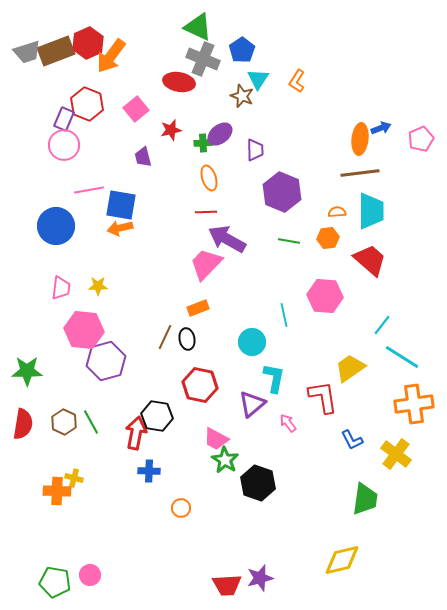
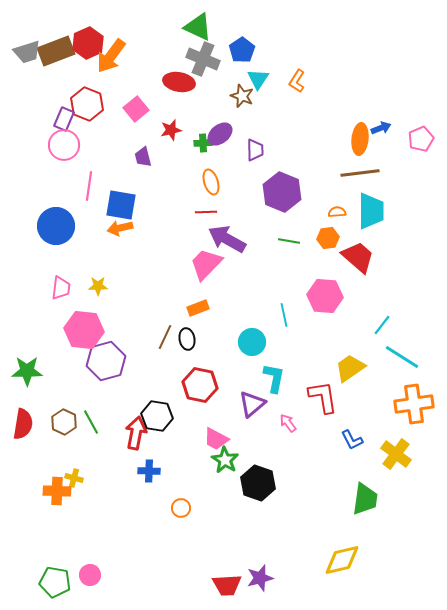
orange ellipse at (209, 178): moved 2 px right, 4 px down
pink line at (89, 190): moved 4 px up; rotated 72 degrees counterclockwise
red trapezoid at (370, 260): moved 12 px left, 3 px up
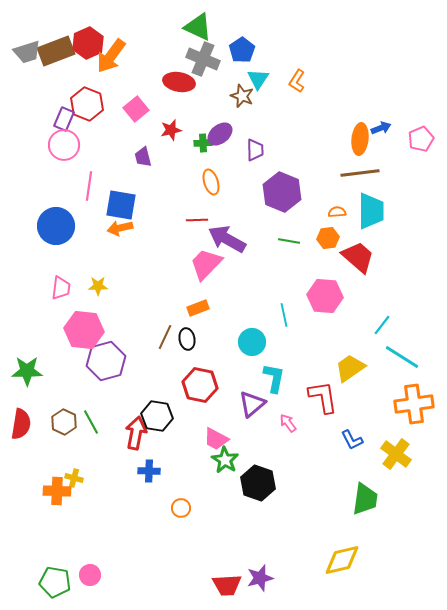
red line at (206, 212): moved 9 px left, 8 px down
red semicircle at (23, 424): moved 2 px left
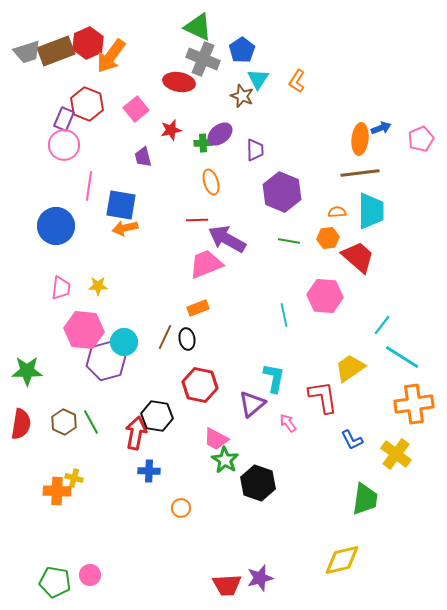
orange arrow at (120, 228): moved 5 px right
pink trapezoid at (206, 264): rotated 24 degrees clockwise
cyan circle at (252, 342): moved 128 px left
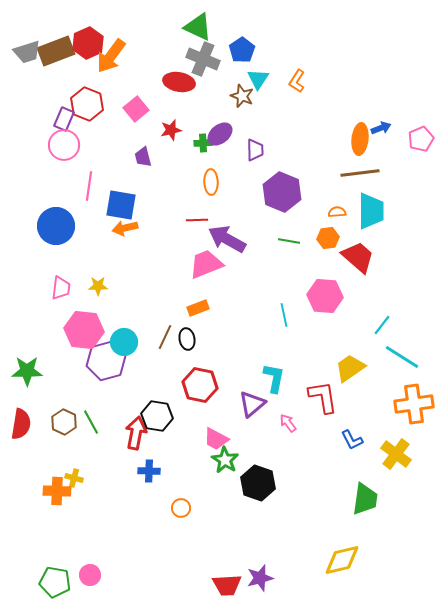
orange ellipse at (211, 182): rotated 15 degrees clockwise
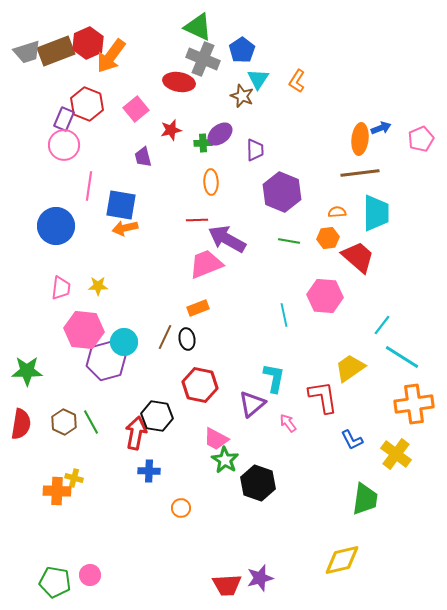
cyan trapezoid at (371, 211): moved 5 px right, 2 px down
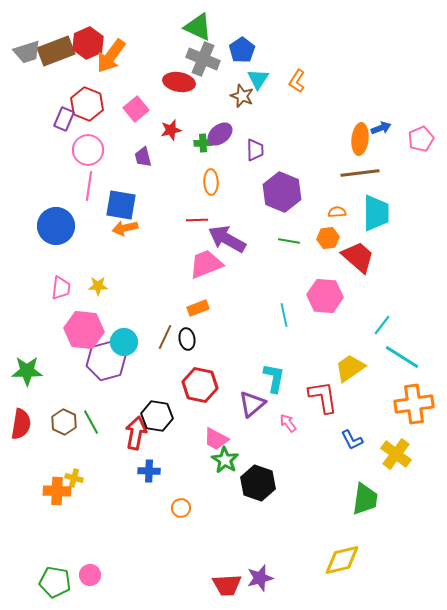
pink circle at (64, 145): moved 24 px right, 5 px down
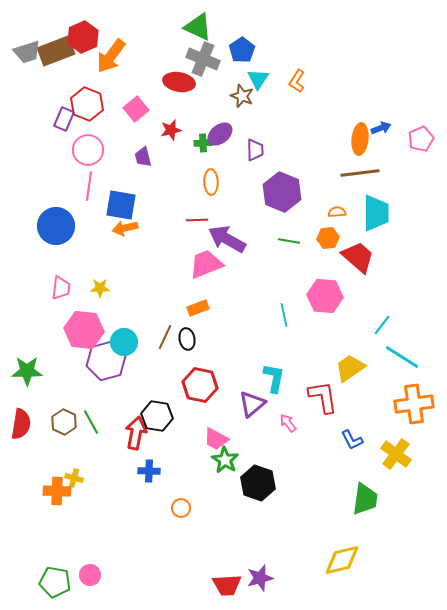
red hexagon at (88, 43): moved 5 px left, 6 px up
yellow star at (98, 286): moved 2 px right, 2 px down
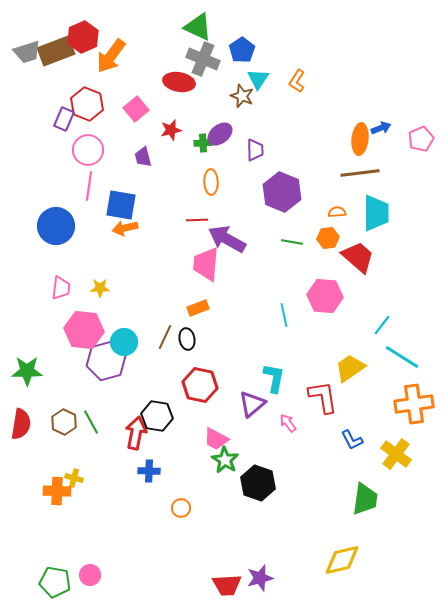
green line at (289, 241): moved 3 px right, 1 px down
pink trapezoid at (206, 264): rotated 63 degrees counterclockwise
